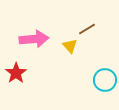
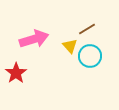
pink arrow: rotated 12 degrees counterclockwise
cyan circle: moved 15 px left, 24 px up
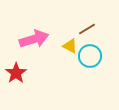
yellow triangle: rotated 21 degrees counterclockwise
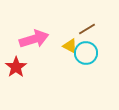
cyan circle: moved 4 px left, 3 px up
red star: moved 6 px up
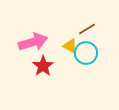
pink arrow: moved 1 px left, 3 px down
red star: moved 27 px right, 1 px up
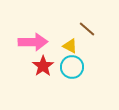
brown line: rotated 72 degrees clockwise
pink arrow: rotated 16 degrees clockwise
cyan circle: moved 14 px left, 14 px down
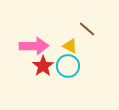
pink arrow: moved 1 px right, 4 px down
cyan circle: moved 4 px left, 1 px up
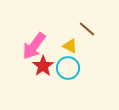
pink arrow: rotated 128 degrees clockwise
cyan circle: moved 2 px down
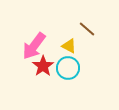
yellow triangle: moved 1 px left
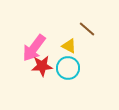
pink arrow: moved 2 px down
red star: moved 1 px left; rotated 30 degrees clockwise
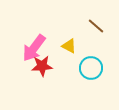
brown line: moved 9 px right, 3 px up
cyan circle: moved 23 px right
